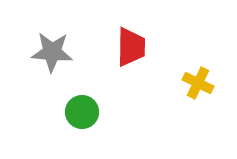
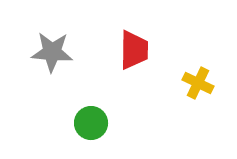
red trapezoid: moved 3 px right, 3 px down
green circle: moved 9 px right, 11 px down
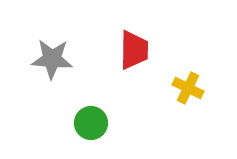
gray star: moved 7 px down
yellow cross: moved 10 px left, 5 px down
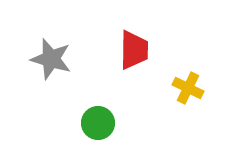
gray star: moved 1 px left; rotated 12 degrees clockwise
green circle: moved 7 px right
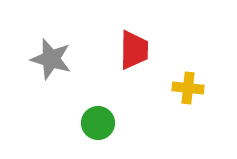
yellow cross: rotated 20 degrees counterclockwise
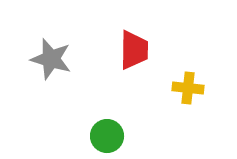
green circle: moved 9 px right, 13 px down
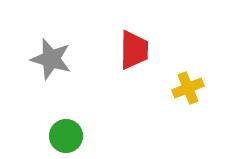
yellow cross: rotated 28 degrees counterclockwise
green circle: moved 41 px left
